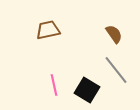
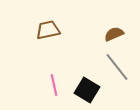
brown semicircle: rotated 78 degrees counterclockwise
gray line: moved 1 px right, 3 px up
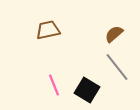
brown semicircle: rotated 18 degrees counterclockwise
pink line: rotated 10 degrees counterclockwise
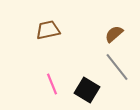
pink line: moved 2 px left, 1 px up
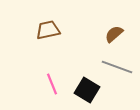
gray line: rotated 32 degrees counterclockwise
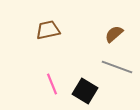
black square: moved 2 px left, 1 px down
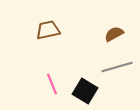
brown semicircle: rotated 12 degrees clockwise
gray line: rotated 36 degrees counterclockwise
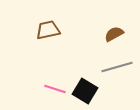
pink line: moved 3 px right, 5 px down; rotated 50 degrees counterclockwise
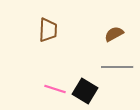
brown trapezoid: rotated 105 degrees clockwise
gray line: rotated 16 degrees clockwise
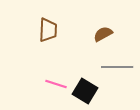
brown semicircle: moved 11 px left
pink line: moved 1 px right, 5 px up
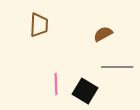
brown trapezoid: moved 9 px left, 5 px up
pink line: rotated 70 degrees clockwise
